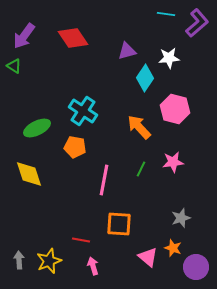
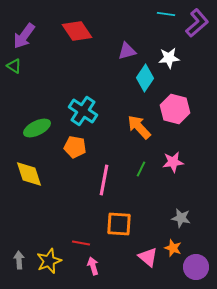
red diamond: moved 4 px right, 7 px up
gray star: rotated 30 degrees clockwise
red line: moved 3 px down
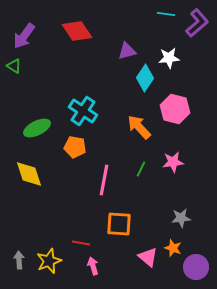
gray star: rotated 18 degrees counterclockwise
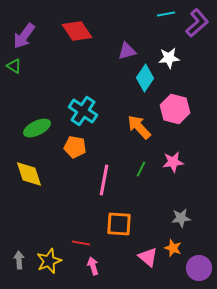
cyan line: rotated 18 degrees counterclockwise
purple circle: moved 3 px right, 1 px down
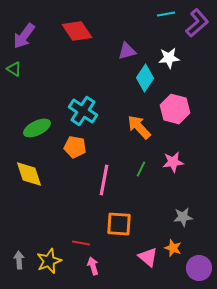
green triangle: moved 3 px down
gray star: moved 2 px right, 1 px up
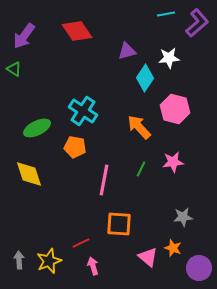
red line: rotated 36 degrees counterclockwise
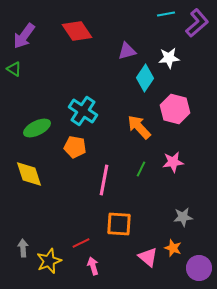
gray arrow: moved 4 px right, 12 px up
